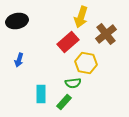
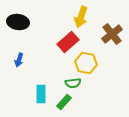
black ellipse: moved 1 px right, 1 px down; rotated 20 degrees clockwise
brown cross: moved 6 px right
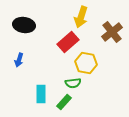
black ellipse: moved 6 px right, 3 px down
brown cross: moved 2 px up
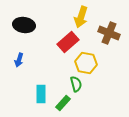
brown cross: moved 3 px left, 1 px down; rotated 30 degrees counterclockwise
green semicircle: moved 3 px right, 1 px down; rotated 98 degrees counterclockwise
green rectangle: moved 1 px left, 1 px down
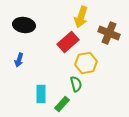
yellow hexagon: rotated 20 degrees counterclockwise
green rectangle: moved 1 px left, 1 px down
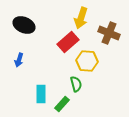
yellow arrow: moved 1 px down
black ellipse: rotated 15 degrees clockwise
yellow hexagon: moved 1 px right, 2 px up; rotated 15 degrees clockwise
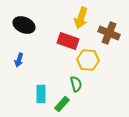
red rectangle: moved 1 px up; rotated 60 degrees clockwise
yellow hexagon: moved 1 px right, 1 px up
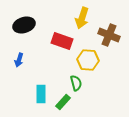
yellow arrow: moved 1 px right
black ellipse: rotated 40 degrees counterclockwise
brown cross: moved 2 px down
red rectangle: moved 6 px left
green semicircle: moved 1 px up
green rectangle: moved 1 px right, 2 px up
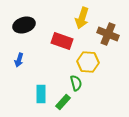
brown cross: moved 1 px left, 1 px up
yellow hexagon: moved 2 px down
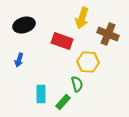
green semicircle: moved 1 px right, 1 px down
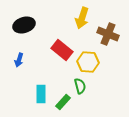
red rectangle: moved 9 px down; rotated 20 degrees clockwise
green semicircle: moved 3 px right, 2 px down
